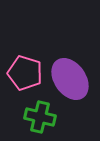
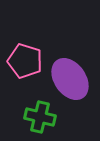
pink pentagon: moved 12 px up
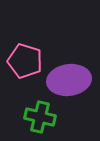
purple ellipse: moved 1 px left, 1 px down; rotated 63 degrees counterclockwise
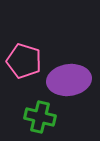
pink pentagon: moved 1 px left
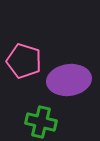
green cross: moved 1 px right, 5 px down
